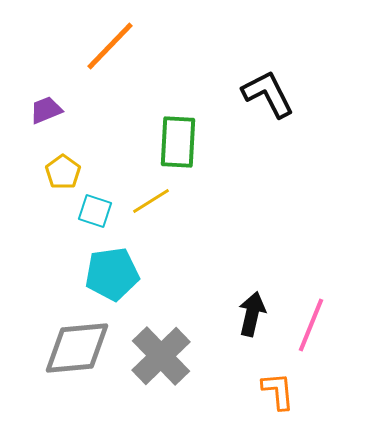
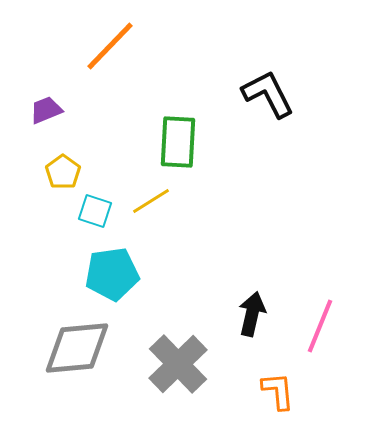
pink line: moved 9 px right, 1 px down
gray cross: moved 17 px right, 8 px down
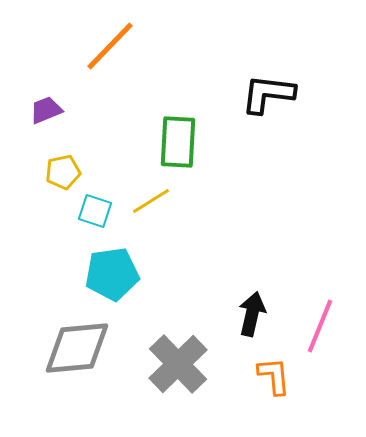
black L-shape: rotated 56 degrees counterclockwise
yellow pentagon: rotated 24 degrees clockwise
orange L-shape: moved 4 px left, 15 px up
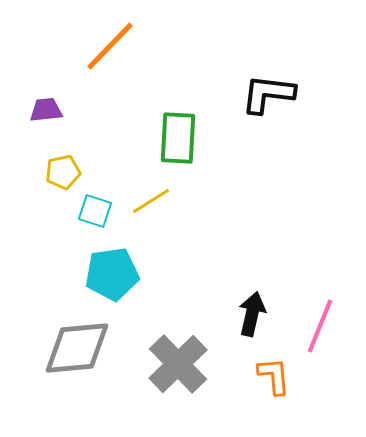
purple trapezoid: rotated 16 degrees clockwise
green rectangle: moved 4 px up
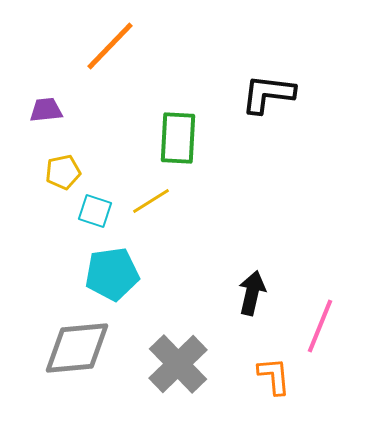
black arrow: moved 21 px up
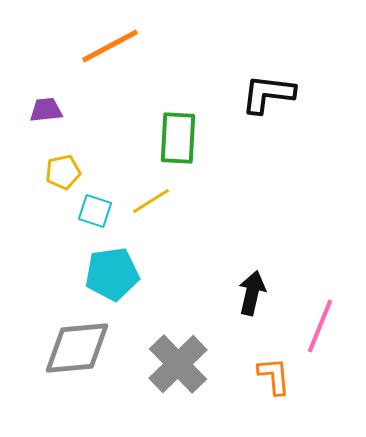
orange line: rotated 18 degrees clockwise
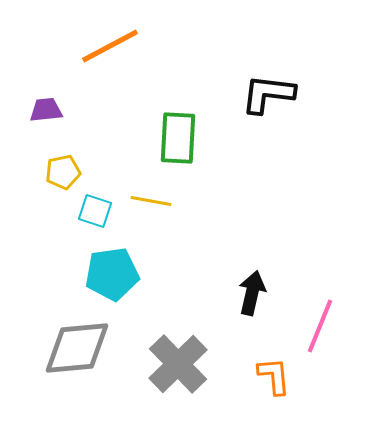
yellow line: rotated 42 degrees clockwise
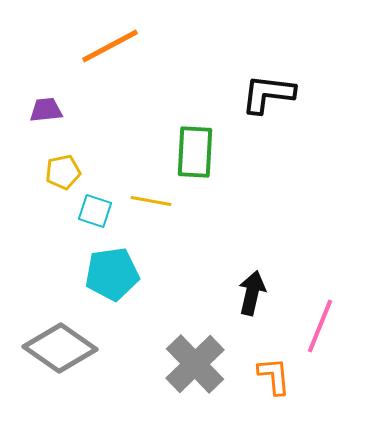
green rectangle: moved 17 px right, 14 px down
gray diamond: moved 17 px left; rotated 40 degrees clockwise
gray cross: moved 17 px right
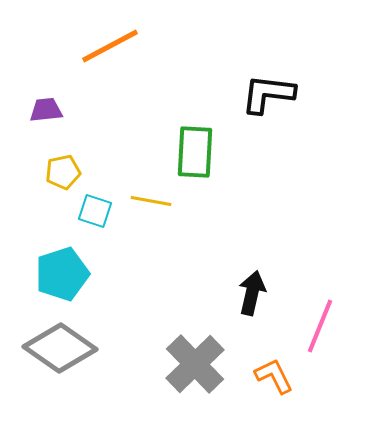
cyan pentagon: moved 50 px left; rotated 10 degrees counterclockwise
orange L-shape: rotated 21 degrees counterclockwise
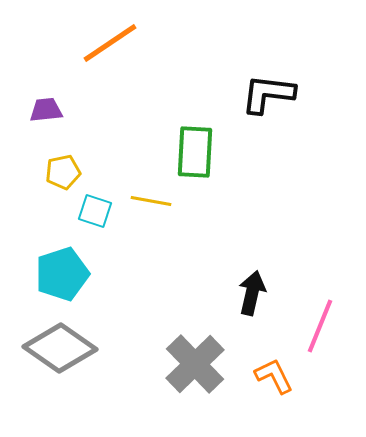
orange line: moved 3 px up; rotated 6 degrees counterclockwise
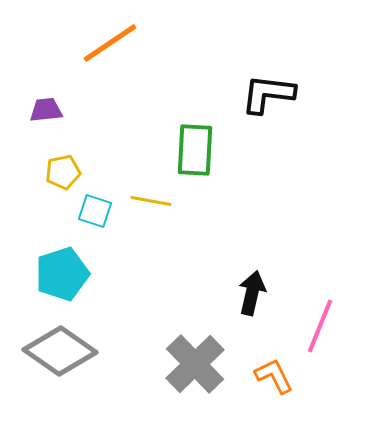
green rectangle: moved 2 px up
gray diamond: moved 3 px down
